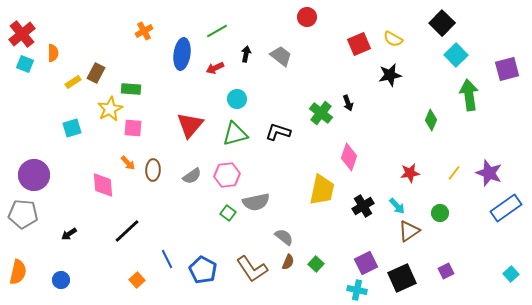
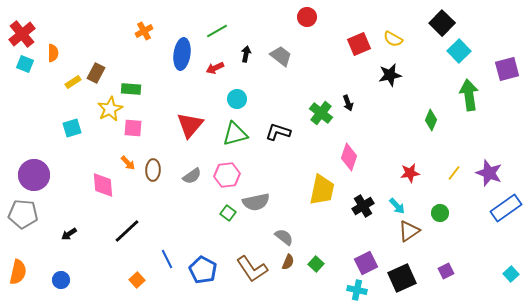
cyan square at (456, 55): moved 3 px right, 4 px up
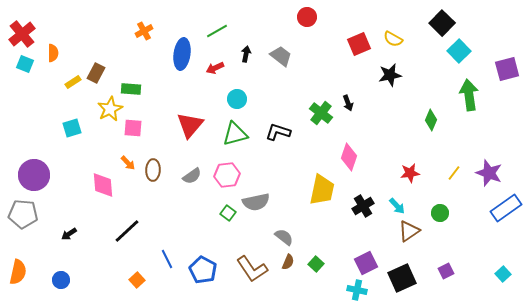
cyan square at (511, 274): moved 8 px left
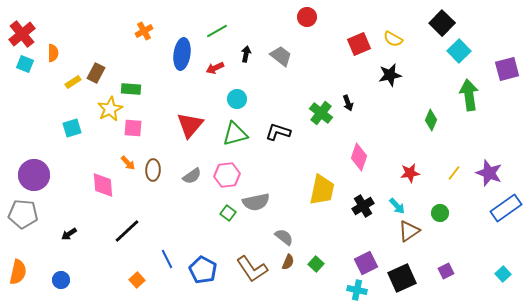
pink diamond at (349, 157): moved 10 px right
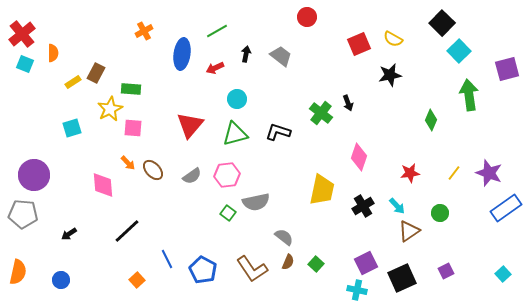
brown ellipse at (153, 170): rotated 45 degrees counterclockwise
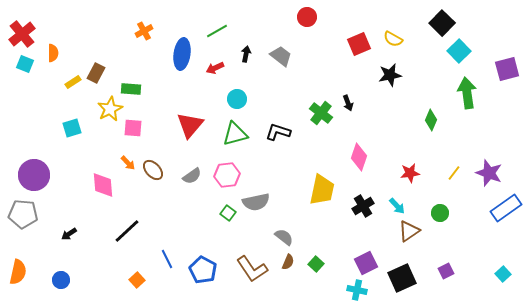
green arrow at (469, 95): moved 2 px left, 2 px up
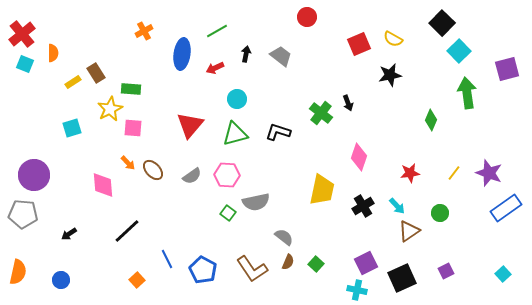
brown rectangle at (96, 73): rotated 60 degrees counterclockwise
pink hexagon at (227, 175): rotated 10 degrees clockwise
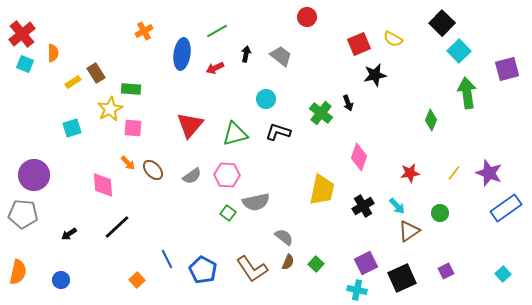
black star at (390, 75): moved 15 px left
cyan circle at (237, 99): moved 29 px right
black line at (127, 231): moved 10 px left, 4 px up
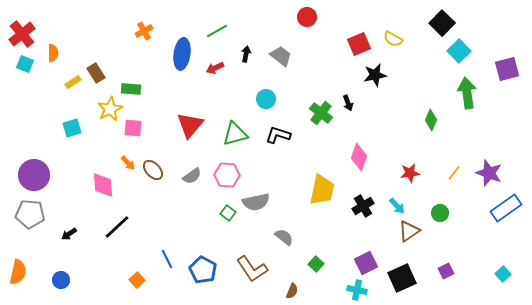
black L-shape at (278, 132): moved 3 px down
gray pentagon at (23, 214): moved 7 px right
brown semicircle at (288, 262): moved 4 px right, 29 px down
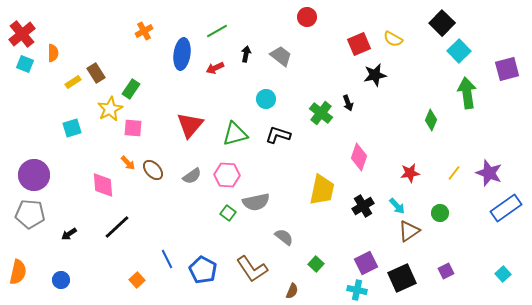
green rectangle at (131, 89): rotated 60 degrees counterclockwise
